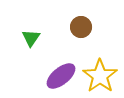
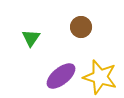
yellow star: moved 1 px down; rotated 20 degrees counterclockwise
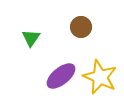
yellow star: rotated 8 degrees clockwise
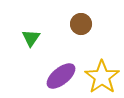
brown circle: moved 3 px up
yellow star: moved 2 px right; rotated 12 degrees clockwise
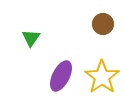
brown circle: moved 22 px right
purple ellipse: rotated 24 degrees counterclockwise
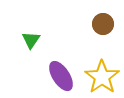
green triangle: moved 2 px down
purple ellipse: rotated 60 degrees counterclockwise
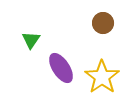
brown circle: moved 1 px up
purple ellipse: moved 8 px up
